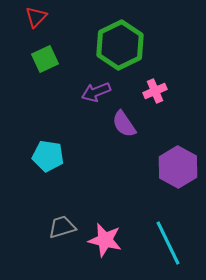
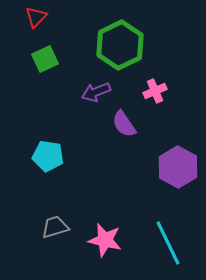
gray trapezoid: moved 7 px left
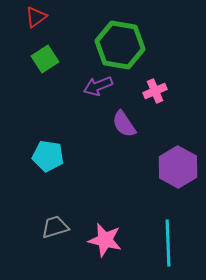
red triangle: rotated 10 degrees clockwise
green hexagon: rotated 24 degrees counterclockwise
green square: rotated 8 degrees counterclockwise
purple arrow: moved 2 px right, 6 px up
cyan line: rotated 24 degrees clockwise
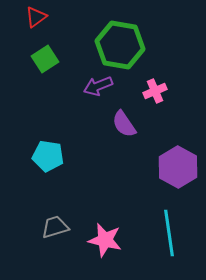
cyan line: moved 1 px right, 10 px up; rotated 6 degrees counterclockwise
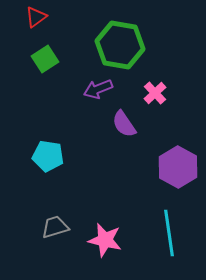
purple arrow: moved 3 px down
pink cross: moved 2 px down; rotated 20 degrees counterclockwise
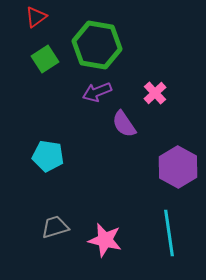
green hexagon: moved 23 px left
purple arrow: moved 1 px left, 3 px down
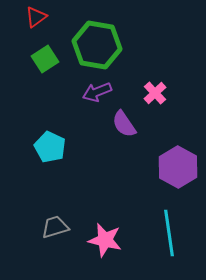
cyan pentagon: moved 2 px right, 9 px up; rotated 16 degrees clockwise
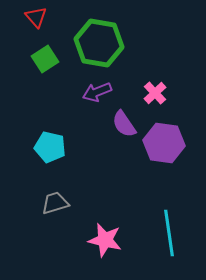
red triangle: rotated 35 degrees counterclockwise
green hexagon: moved 2 px right, 2 px up
cyan pentagon: rotated 12 degrees counterclockwise
purple hexagon: moved 14 px left, 24 px up; rotated 21 degrees counterclockwise
gray trapezoid: moved 24 px up
